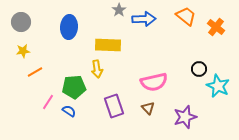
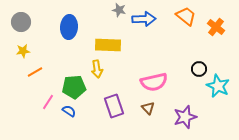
gray star: rotated 24 degrees counterclockwise
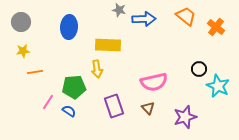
orange line: rotated 21 degrees clockwise
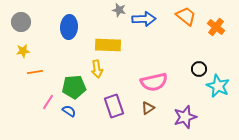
brown triangle: rotated 40 degrees clockwise
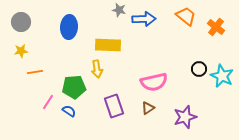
yellow star: moved 2 px left
cyan star: moved 4 px right, 10 px up
